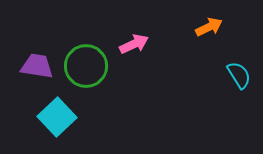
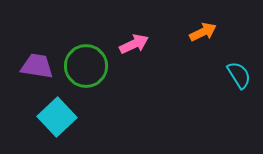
orange arrow: moved 6 px left, 5 px down
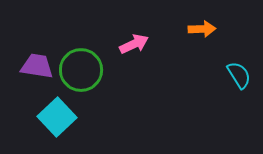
orange arrow: moved 1 px left, 3 px up; rotated 24 degrees clockwise
green circle: moved 5 px left, 4 px down
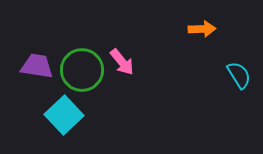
pink arrow: moved 12 px left, 18 px down; rotated 76 degrees clockwise
green circle: moved 1 px right
cyan square: moved 7 px right, 2 px up
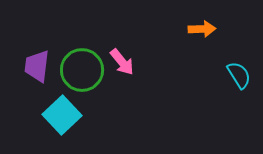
purple trapezoid: rotated 92 degrees counterclockwise
cyan square: moved 2 px left
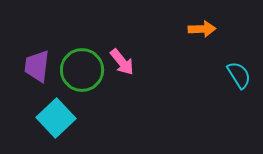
cyan square: moved 6 px left, 3 px down
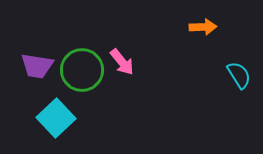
orange arrow: moved 1 px right, 2 px up
purple trapezoid: rotated 88 degrees counterclockwise
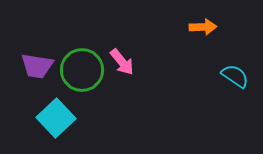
cyan semicircle: moved 4 px left, 1 px down; rotated 24 degrees counterclockwise
